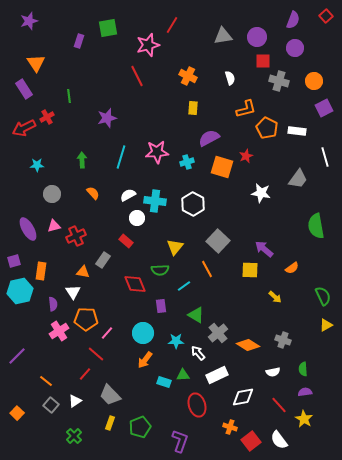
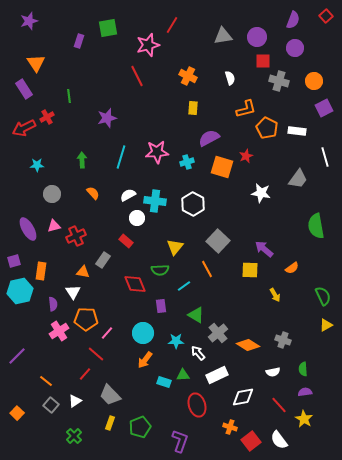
yellow arrow at (275, 297): moved 2 px up; rotated 16 degrees clockwise
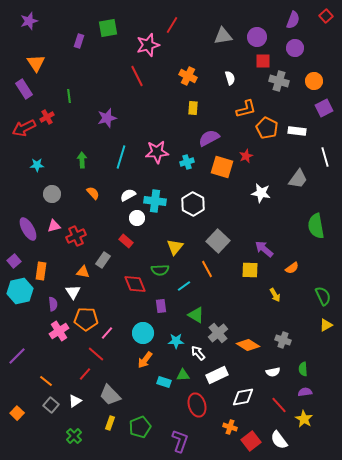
purple square at (14, 261): rotated 24 degrees counterclockwise
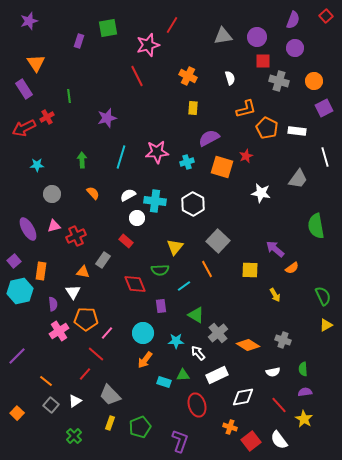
purple arrow at (264, 249): moved 11 px right
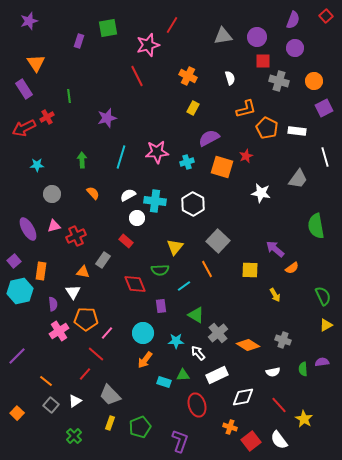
yellow rectangle at (193, 108): rotated 24 degrees clockwise
purple semicircle at (305, 392): moved 17 px right, 30 px up
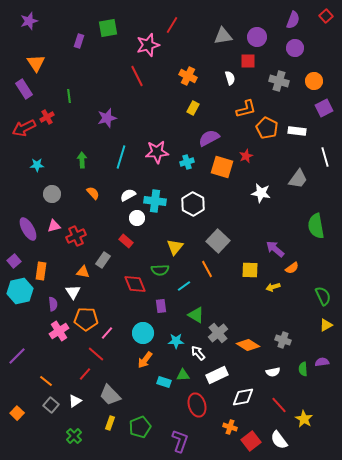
red square at (263, 61): moved 15 px left
yellow arrow at (275, 295): moved 2 px left, 8 px up; rotated 104 degrees clockwise
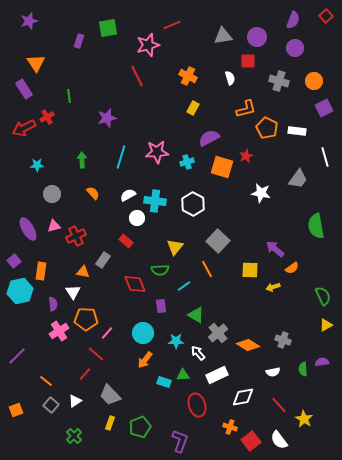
red line at (172, 25): rotated 36 degrees clockwise
orange square at (17, 413): moved 1 px left, 3 px up; rotated 24 degrees clockwise
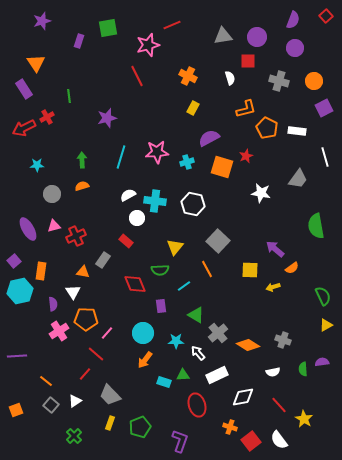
purple star at (29, 21): moved 13 px right
orange semicircle at (93, 193): moved 11 px left, 7 px up; rotated 64 degrees counterclockwise
white hexagon at (193, 204): rotated 15 degrees counterclockwise
purple line at (17, 356): rotated 42 degrees clockwise
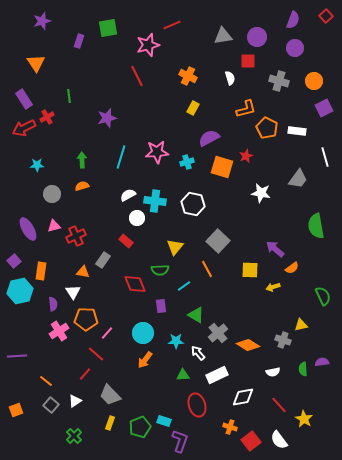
purple rectangle at (24, 89): moved 10 px down
yellow triangle at (326, 325): moved 25 px left; rotated 16 degrees clockwise
cyan rectangle at (164, 382): moved 39 px down
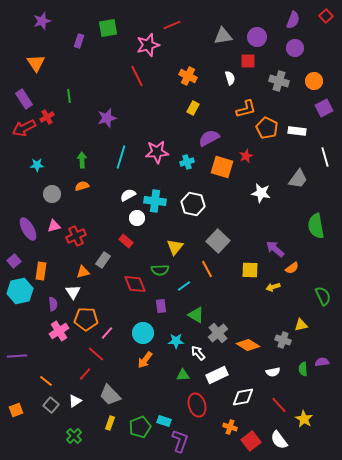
orange triangle at (83, 272): rotated 24 degrees counterclockwise
